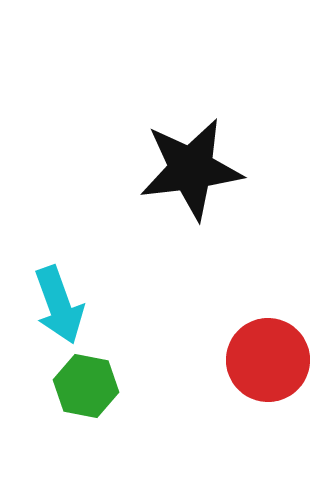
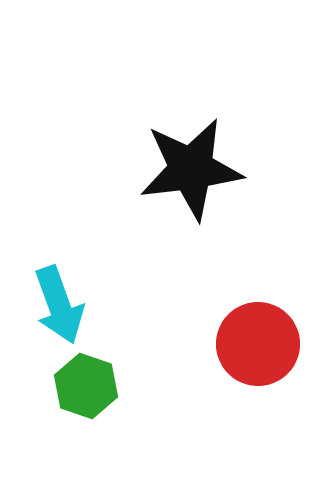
red circle: moved 10 px left, 16 px up
green hexagon: rotated 8 degrees clockwise
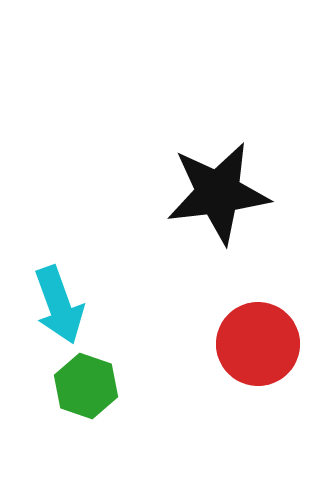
black star: moved 27 px right, 24 px down
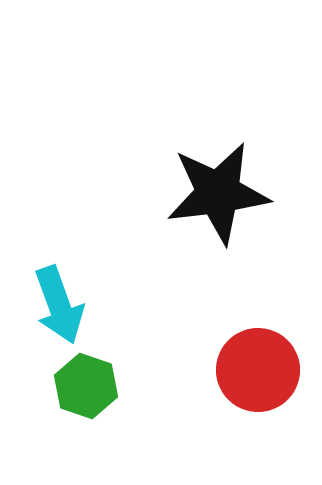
red circle: moved 26 px down
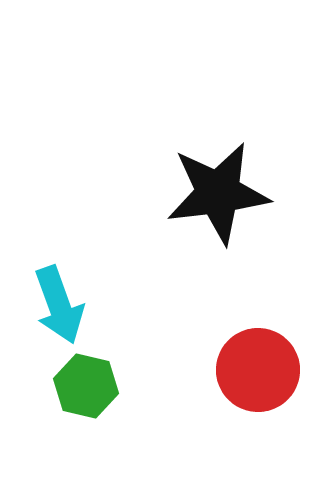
green hexagon: rotated 6 degrees counterclockwise
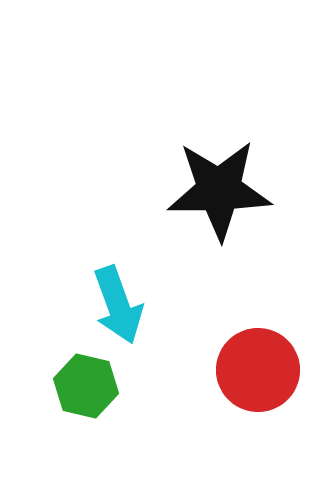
black star: moved 1 px right, 3 px up; rotated 6 degrees clockwise
cyan arrow: moved 59 px right
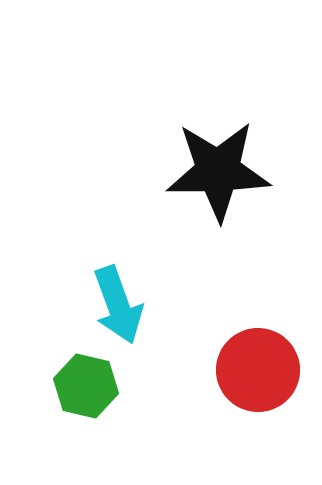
black star: moved 1 px left, 19 px up
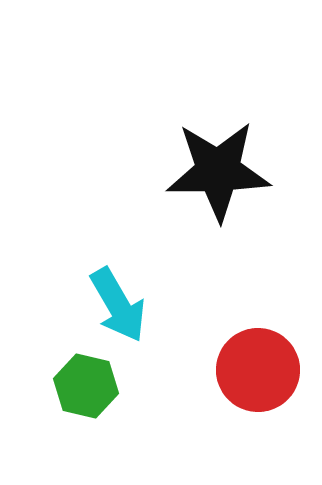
cyan arrow: rotated 10 degrees counterclockwise
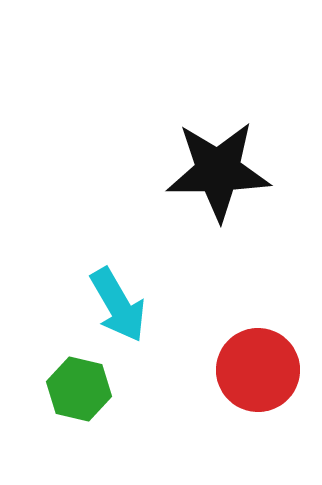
green hexagon: moved 7 px left, 3 px down
